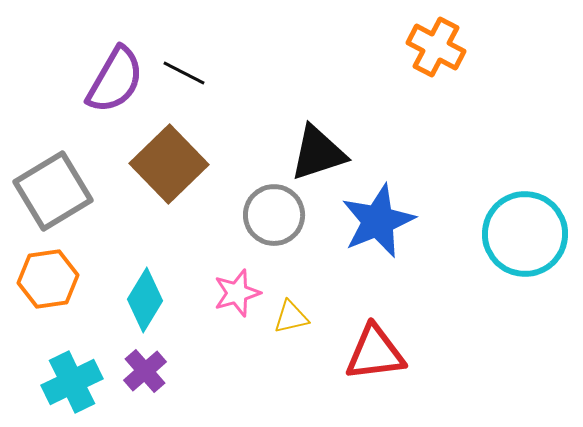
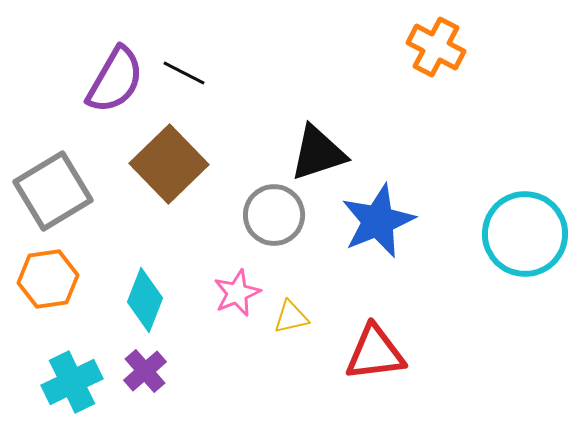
pink star: rotated 6 degrees counterclockwise
cyan diamond: rotated 10 degrees counterclockwise
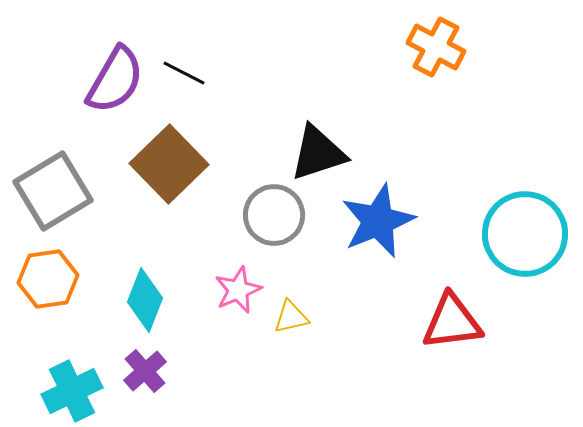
pink star: moved 1 px right, 3 px up
red triangle: moved 77 px right, 31 px up
cyan cross: moved 9 px down
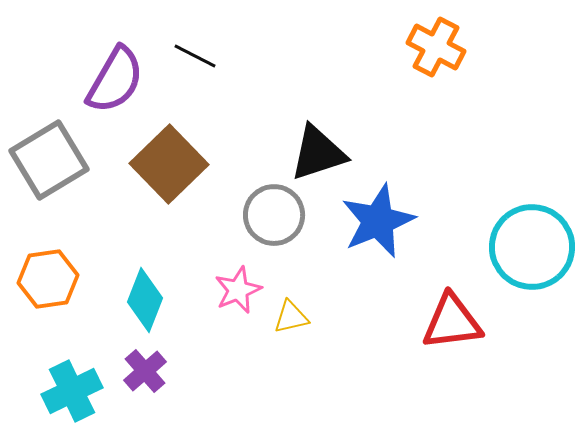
black line: moved 11 px right, 17 px up
gray square: moved 4 px left, 31 px up
cyan circle: moved 7 px right, 13 px down
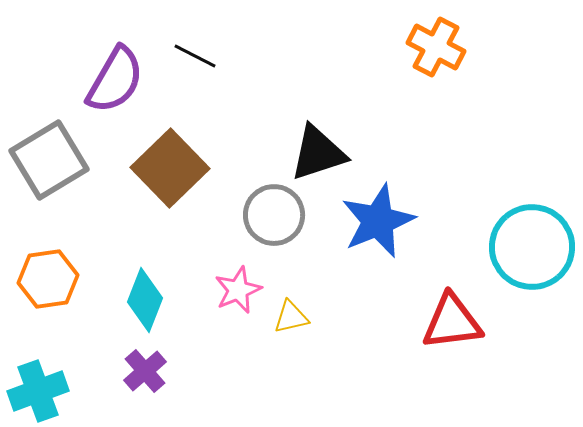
brown square: moved 1 px right, 4 px down
cyan cross: moved 34 px left; rotated 6 degrees clockwise
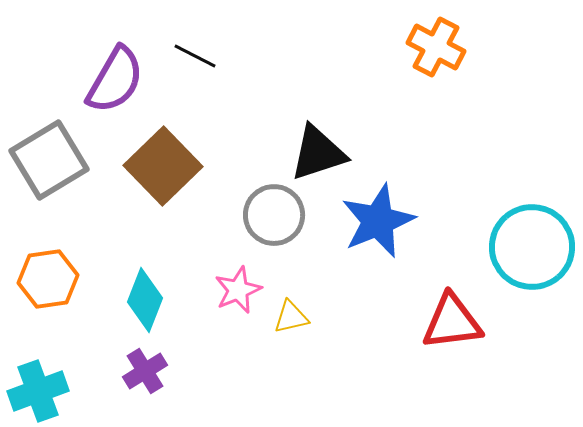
brown square: moved 7 px left, 2 px up
purple cross: rotated 9 degrees clockwise
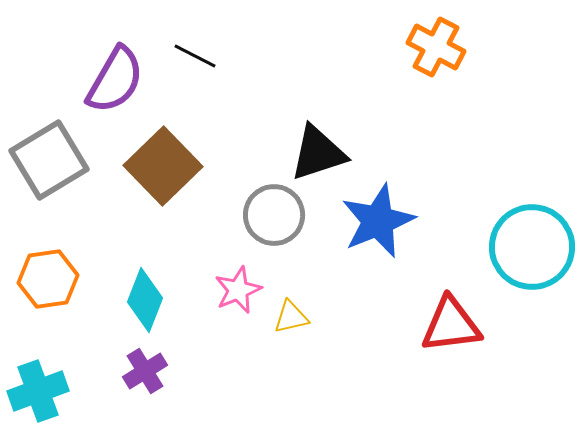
red triangle: moved 1 px left, 3 px down
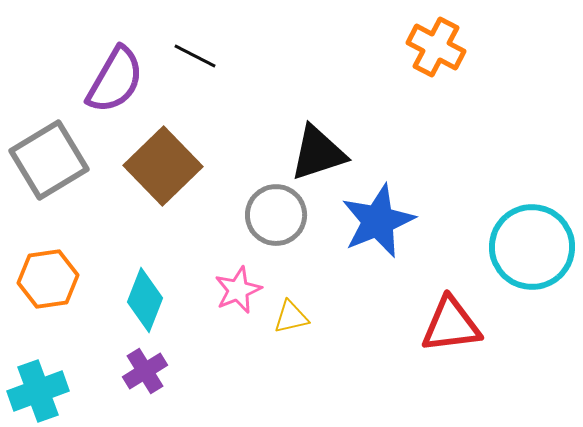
gray circle: moved 2 px right
